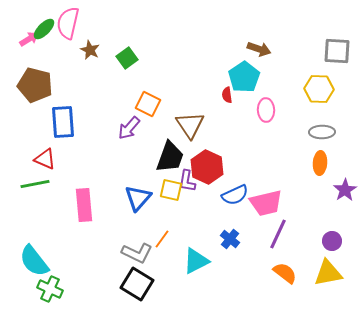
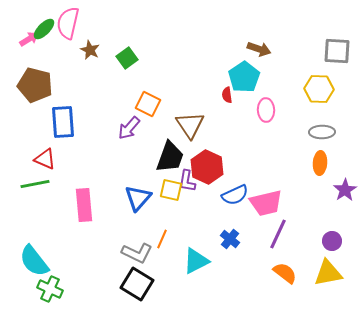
orange line: rotated 12 degrees counterclockwise
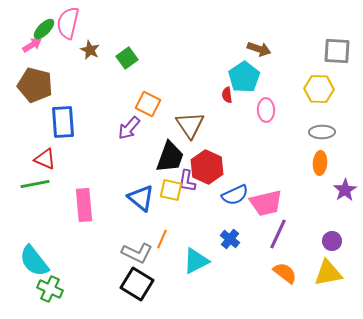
pink arrow: moved 3 px right, 6 px down
blue triangle: moved 3 px right; rotated 32 degrees counterclockwise
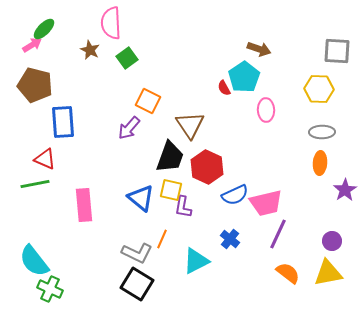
pink semicircle: moved 43 px right; rotated 16 degrees counterclockwise
red semicircle: moved 3 px left, 7 px up; rotated 21 degrees counterclockwise
orange square: moved 3 px up
purple L-shape: moved 4 px left, 26 px down
orange semicircle: moved 3 px right
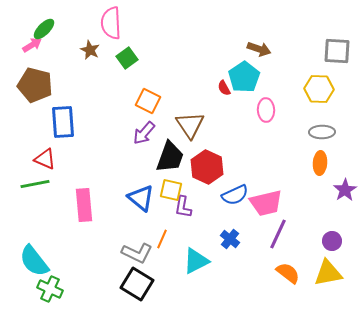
purple arrow: moved 15 px right, 5 px down
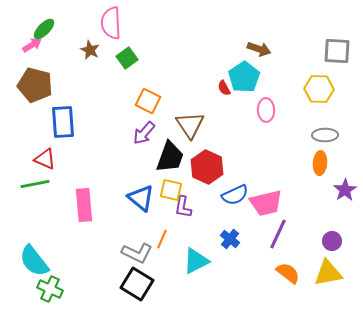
gray ellipse: moved 3 px right, 3 px down
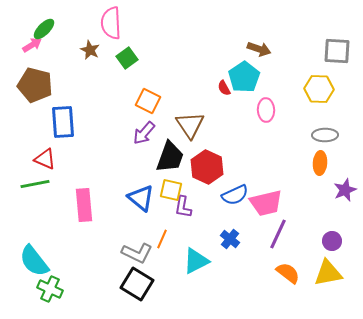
purple star: rotated 10 degrees clockwise
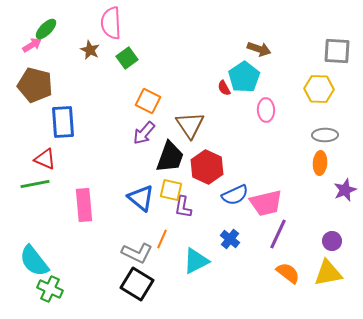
green ellipse: moved 2 px right
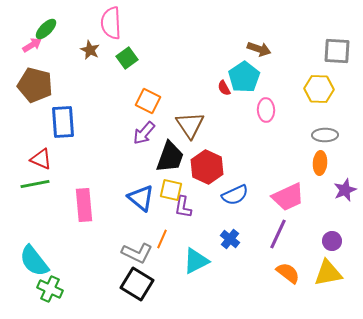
red triangle: moved 4 px left
pink trapezoid: moved 22 px right, 6 px up; rotated 12 degrees counterclockwise
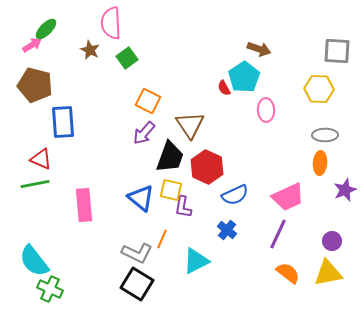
blue cross: moved 3 px left, 9 px up
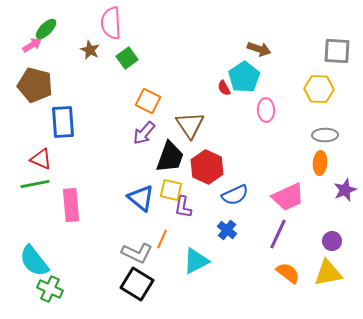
pink rectangle: moved 13 px left
